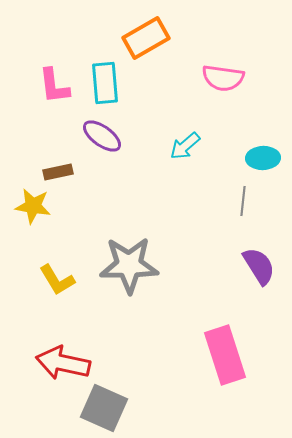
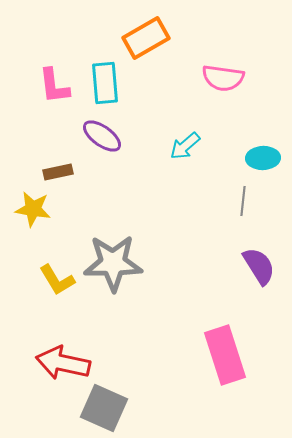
yellow star: moved 3 px down
gray star: moved 16 px left, 2 px up
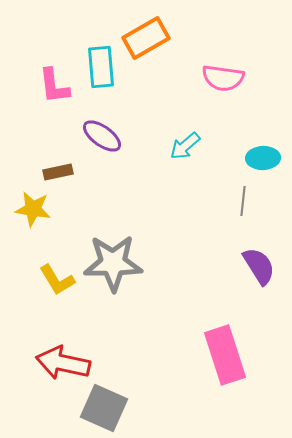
cyan rectangle: moved 4 px left, 16 px up
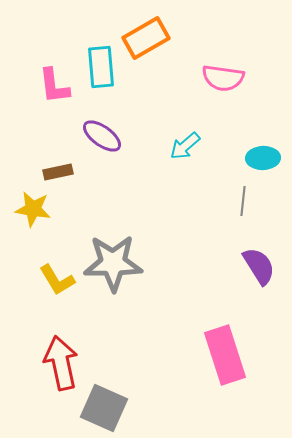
red arrow: moved 2 px left; rotated 66 degrees clockwise
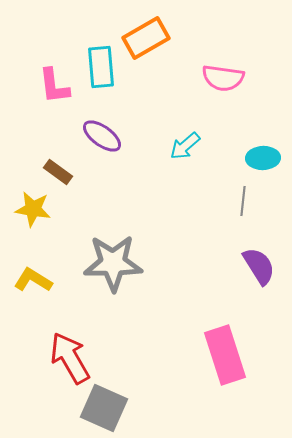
brown rectangle: rotated 48 degrees clockwise
yellow L-shape: moved 24 px left; rotated 153 degrees clockwise
red arrow: moved 9 px right, 5 px up; rotated 18 degrees counterclockwise
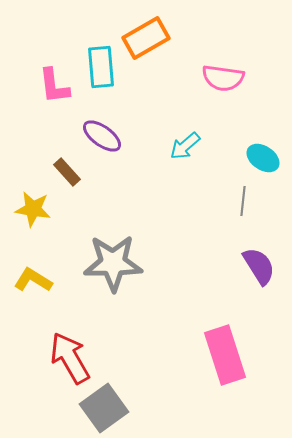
cyan ellipse: rotated 36 degrees clockwise
brown rectangle: moved 9 px right; rotated 12 degrees clockwise
gray square: rotated 30 degrees clockwise
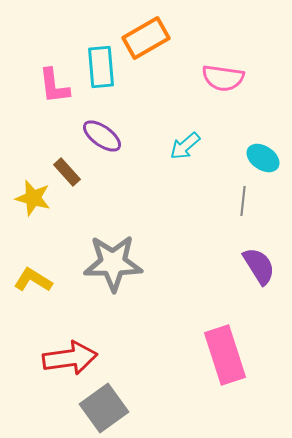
yellow star: moved 11 px up; rotated 6 degrees clockwise
red arrow: rotated 112 degrees clockwise
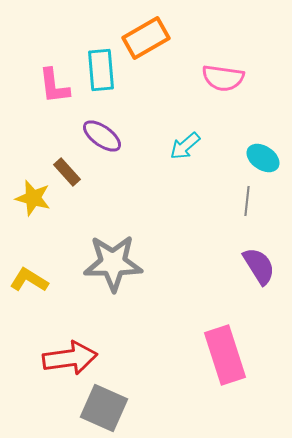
cyan rectangle: moved 3 px down
gray line: moved 4 px right
yellow L-shape: moved 4 px left
gray square: rotated 30 degrees counterclockwise
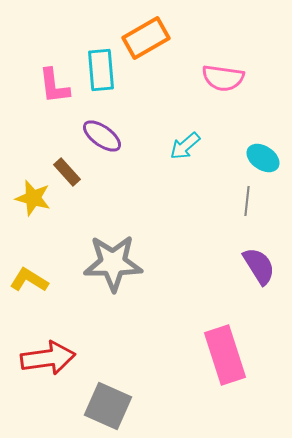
red arrow: moved 22 px left
gray square: moved 4 px right, 2 px up
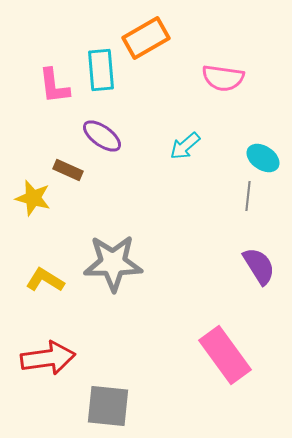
brown rectangle: moved 1 px right, 2 px up; rotated 24 degrees counterclockwise
gray line: moved 1 px right, 5 px up
yellow L-shape: moved 16 px right
pink rectangle: rotated 18 degrees counterclockwise
gray square: rotated 18 degrees counterclockwise
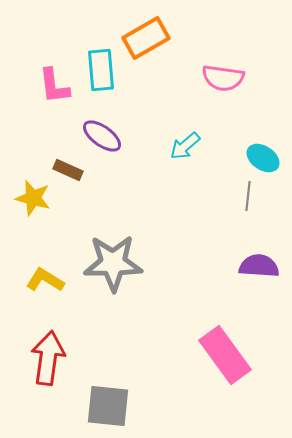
purple semicircle: rotated 54 degrees counterclockwise
red arrow: rotated 74 degrees counterclockwise
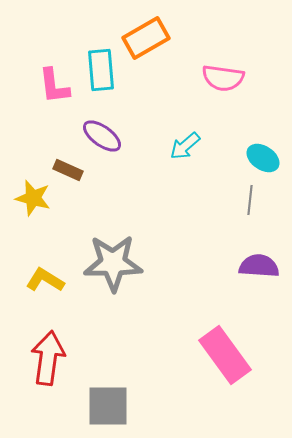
gray line: moved 2 px right, 4 px down
gray square: rotated 6 degrees counterclockwise
